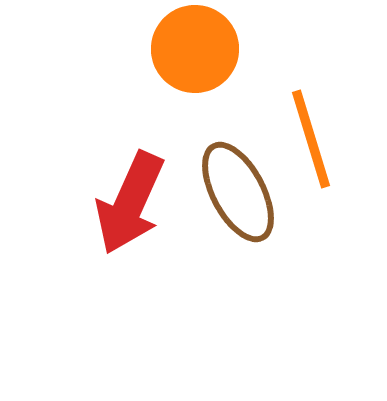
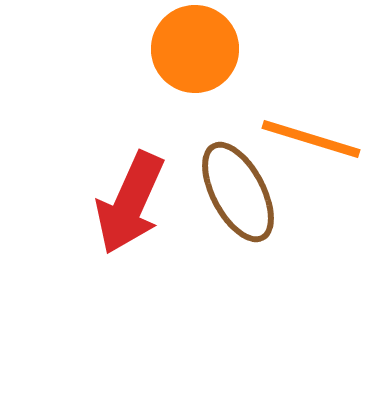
orange line: rotated 56 degrees counterclockwise
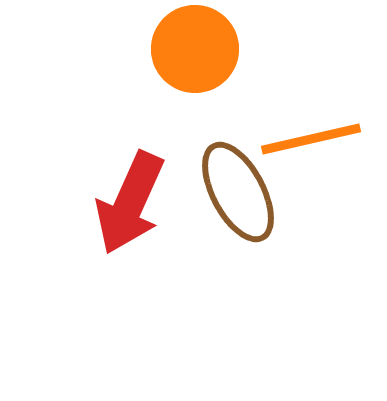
orange line: rotated 30 degrees counterclockwise
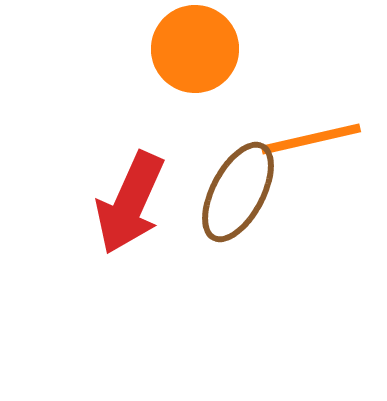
brown ellipse: rotated 56 degrees clockwise
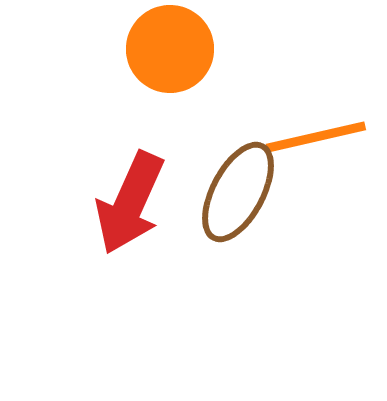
orange circle: moved 25 px left
orange line: moved 5 px right, 2 px up
